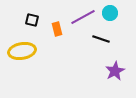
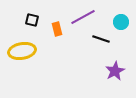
cyan circle: moved 11 px right, 9 px down
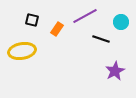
purple line: moved 2 px right, 1 px up
orange rectangle: rotated 48 degrees clockwise
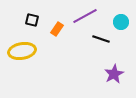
purple star: moved 1 px left, 3 px down
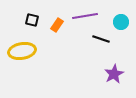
purple line: rotated 20 degrees clockwise
orange rectangle: moved 4 px up
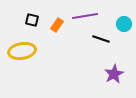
cyan circle: moved 3 px right, 2 px down
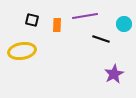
orange rectangle: rotated 32 degrees counterclockwise
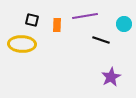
black line: moved 1 px down
yellow ellipse: moved 7 px up; rotated 12 degrees clockwise
purple star: moved 3 px left, 3 px down
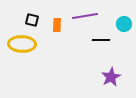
black line: rotated 18 degrees counterclockwise
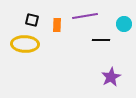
yellow ellipse: moved 3 px right
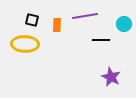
purple star: rotated 18 degrees counterclockwise
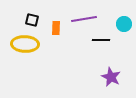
purple line: moved 1 px left, 3 px down
orange rectangle: moved 1 px left, 3 px down
